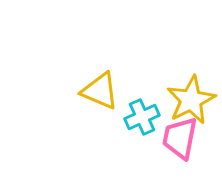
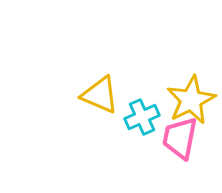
yellow triangle: moved 4 px down
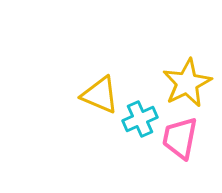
yellow star: moved 4 px left, 17 px up
cyan cross: moved 2 px left, 2 px down
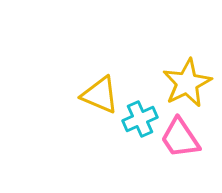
pink trapezoid: rotated 45 degrees counterclockwise
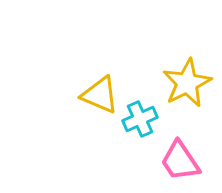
pink trapezoid: moved 23 px down
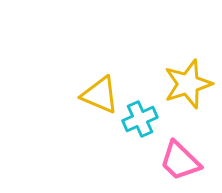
yellow star: moved 1 px right, 1 px down; rotated 9 degrees clockwise
pink trapezoid: rotated 12 degrees counterclockwise
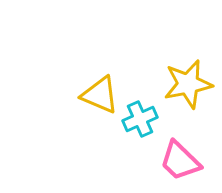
yellow star: rotated 6 degrees clockwise
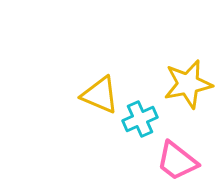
pink trapezoid: moved 3 px left; rotated 6 degrees counterclockwise
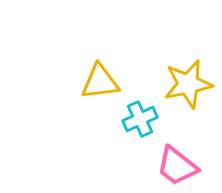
yellow triangle: moved 13 px up; rotated 30 degrees counterclockwise
pink trapezoid: moved 5 px down
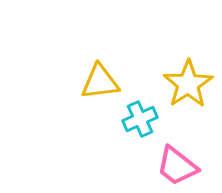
yellow star: rotated 21 degrees counterclockwise
